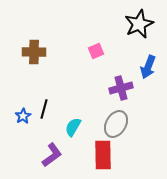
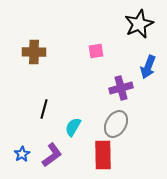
pink square: rotated 14 degrees clockwise
blue star: moved 1 px left, 38 px down
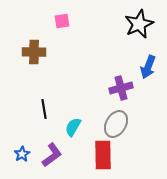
pink square: moved 34 px left, 30 px up
black line: rotated 24 degrees counterclockwise
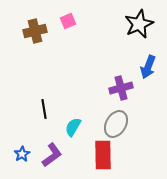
pink square: moved 6 px right; rotated 14 degrees counterclockwise
brown cross: moved 1 px right, 21 px up; rotated 15 degrees counterclockwise
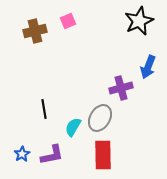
black star: moved 3 px up
gray ellipse: moved 16 px left, 6 px up
purple L-shape: rotated 25 degrees clockwise
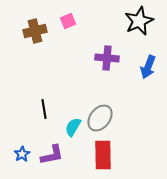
purple cross: moved 14 px left, 30 px up; rotated 20 degrees clockwise
gray ellipse: rotated 8 degrees clockwise
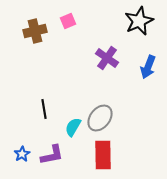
purple cross: rotated 30 degrees clockwise
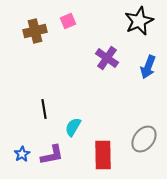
gray ellipse: moved 44 px right, 21 px down
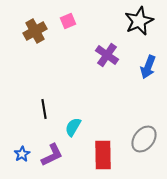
brown cross: rotated 15 degrees counterclockwise
purple cross: moved 3 px up
purple L-shape: rotated 15 degrees counterclockwise
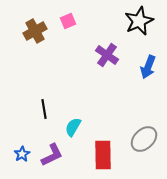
gray ellipse: rotated 8 degrees clockwise
